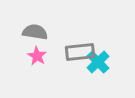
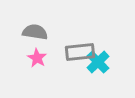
pink star: moved 2 px down
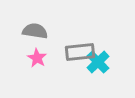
gray semicircle: moved 1 px up
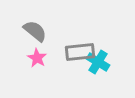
gray semicircle: rotated 30 degrees clockwise
cyan cross: rotated 15 degrees counterclockwise
